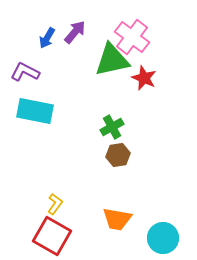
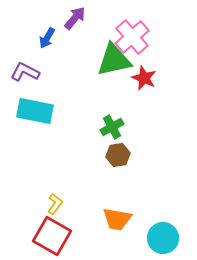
purple arrow: moved 14 px up
pink cross: rotated 12 degrees clockwise
green triangle: moved 2 px right
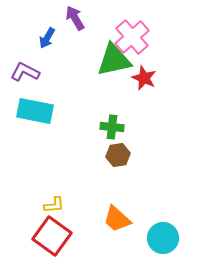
purple arrow: rotated 70 degrees counterclockwise
green cross: rotated 35 degrees clockwise
yellow L-shape: moved 1 px left, 1 px down; rotated 50 degrees clockwise
orange trapezoid: rotated 32 degrees clockwise
red square: rotated 6 degrees clockwise
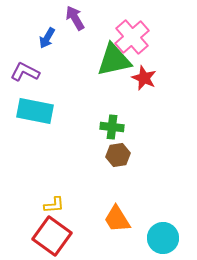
orange trapezoid: rotated 16 degrees clockwise
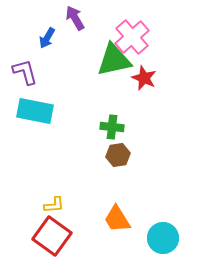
purple L-shape: rotated 48 degrees clockwise
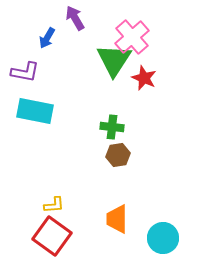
green triangle: rotated 45 degrees counterclockwise
purple L-shape: rotated 116 degrees clockwise
orange trapezoid: rotated 32 degrees clockwise
